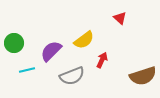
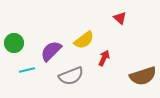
red arrow: moved 2 px right, 2 px up
gray semicircle: moved 1 px left
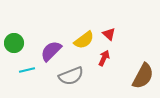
red triangle: moved 11 px left, 16 px down
brown semicircle: rotated 44 degrees counterclockwise
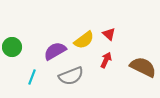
green circle: moved 2 px left, 4 px down
purple semicircle: moved 4 px right; rotated 15 degrees clockwise
red arrow: moved 2 px right, 2 px down
cyan line: moved 5 px right, 7 px down; rotated 56 degrees counterclockwise
brown semicircle: moved 9 px up; rotated 92 degrees counterclockwise
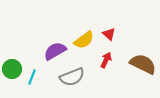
green circle: moved 22 px down
brown semicircle: moved 3 px up
gray semicircle: moved 1 px right, 1 px down
